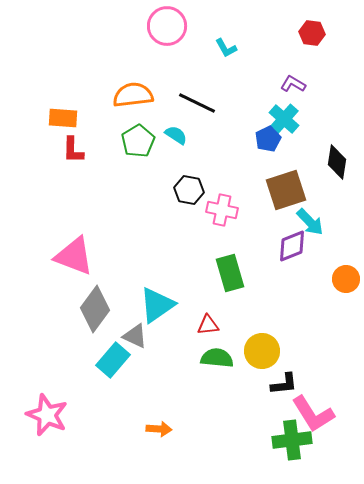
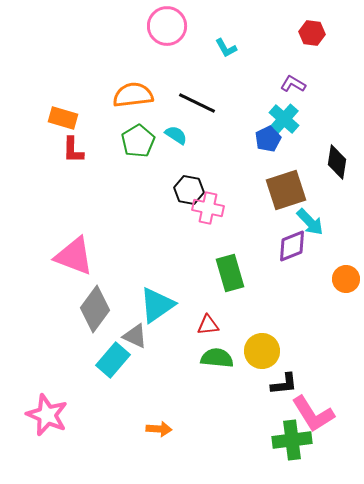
orange rectangle: rotated 12 degrees clockwise
pink cross: moved 14 px left, 2 px up
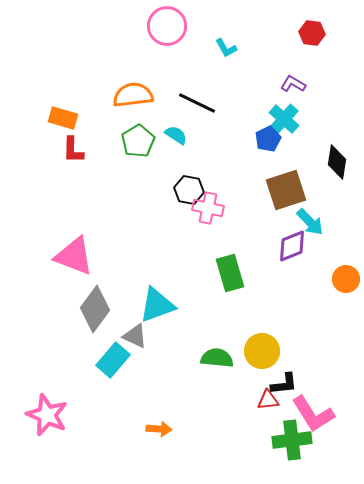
cyan triangle: rotated 15 degrees clockwise
red triangle: moved 60 px right, 75 px down
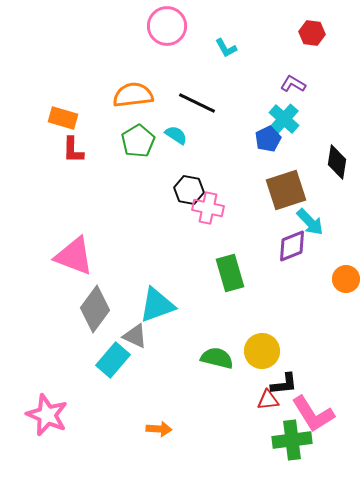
green semicircle: rotated 8 degrees clockwise
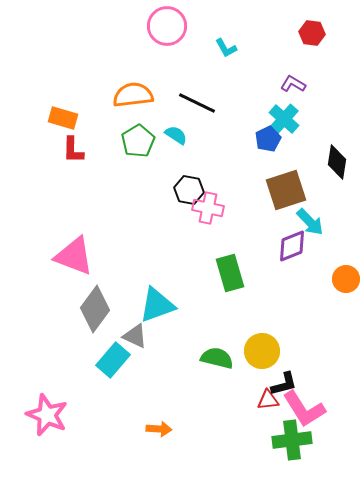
black L-shape: rotated 8 degrees counterclockwise
pink L-shape: moved 9 px left, 5 px up
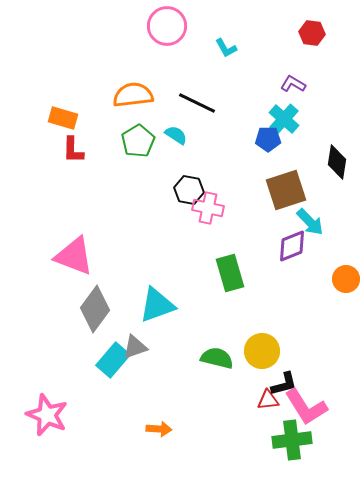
blue pentagon: rotated 25 degrees clockwise
gray triangle: moved 11 px down; rotated 44 degrees counterclockwise
pink L-shape: moved 2 px right, 2 px up
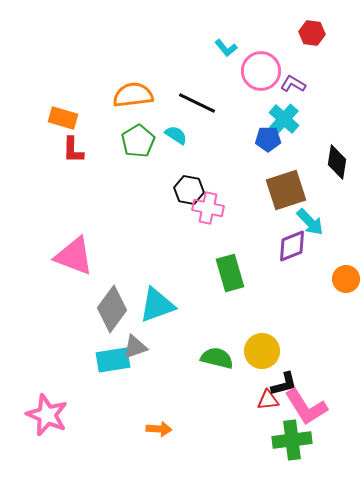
pink circle: moved 94 px right, 45 px down
cyan L-shape: rotated 10 degrees counterclockwise
gray diamond: moved 17 px right
cyan rectangle: rotated 40 degrees clockwise
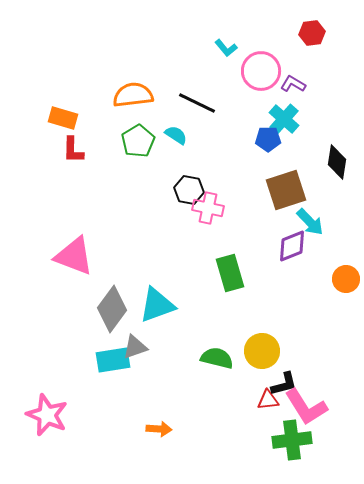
red hexagon: rotated 15 degrees counterclockwise
